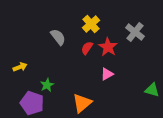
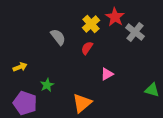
red star: moved 7 px right, 30 px up
purple pentagon: moved 7 px left
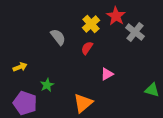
red star: moved 1 px right, 1 px up
orange triangle: moved 1 px right
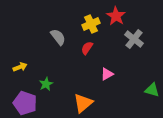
yellow cross: rotated 18 degrees clockwise
gray cross: moved 1 px left, 7 px down
green star: moved 1 px left, 1 px up
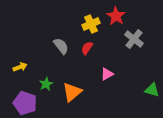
gray semicircle: moved 3 px right, 9 px down
orange triangle: moved 11 px left, 11 px up
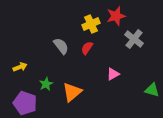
red star: rotated 24 degrees clockwise
pink triangle: moved 6 px right
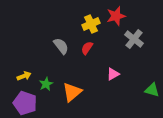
yellow arrow: moved 4 px right, 9 px down
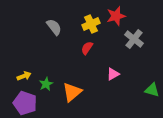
gray semicircle: moved 7 px left, 19 px up
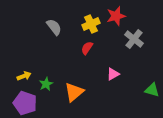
orange triangle: moved 2 px right
